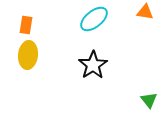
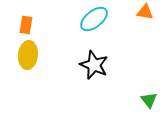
black star: moved 1 px right; rotated 16 degrees counterclockwise
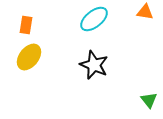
yellow ellipse: moved 1 px right, 2 px down; rotated 32 degrees clockwise
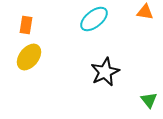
black star: moved 11 px right, 7 px down; rotated 24 degrees clockwise
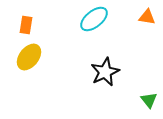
orange triangle: moved 2 px right, 5 px down
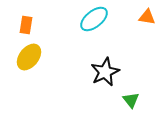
green triangle: moved 18 px left
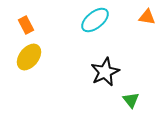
cyan ellipse: moved 1 px right, 1 px down
orange rectangle: rotated 36 degrees counterclockwise
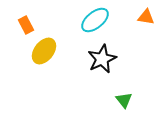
orange triangle: moved 1 px left
yellow ellipse: moved 15 px right, 6 px up
black star: moved 3 px left, 13 px up
green triangle: moved 7 px left
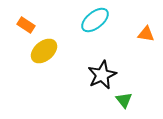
orange triangle: moved 17 px down
orange rectangle: rotated 30 degrees counterclockwise
yellow ellipse: rotated 12 degrees clockwise
black star: moved 16 px down
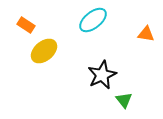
cyan ellipse: moved 2 px left
